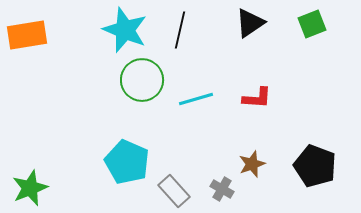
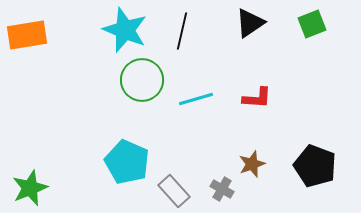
black line: moved 2 px right, 1 px down
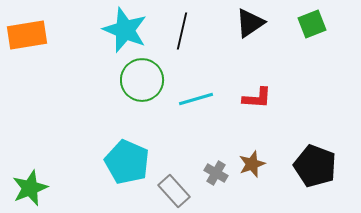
gray cross: moved 6 px left, 16 px up
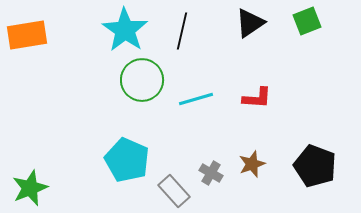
green square: moved 5 px left, 3 px up
cyan star: rotated 12 degrees clockwise
cyan pentagon: moved 2 px up
gray cross: moved 5 px left
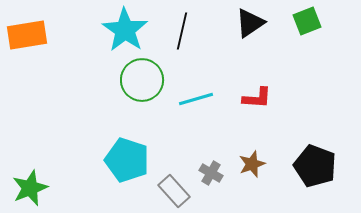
cyan pentagon: rotated 6 degrees counterclockwise
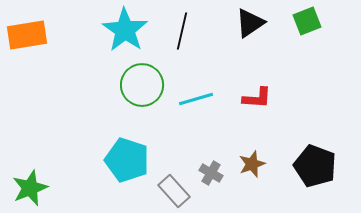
green circle: moved 5 px down
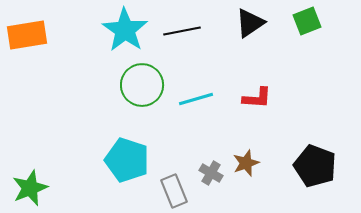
black line: rotated 66 degrees clockwise
brown star: moved 6 px left, 1 px up
gray rectangle: rotated 20 degrees clockwise
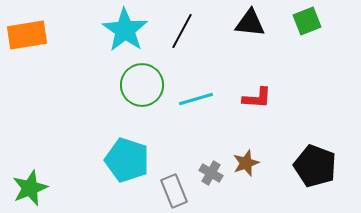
black triangle: rotated 40 degrees clockwise
black line: rotated 51 degrees counterclockwise
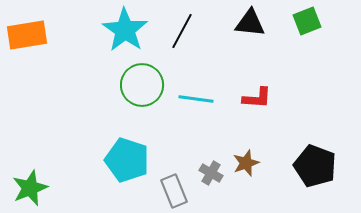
cyan line: rotated 24 degrees clockwise
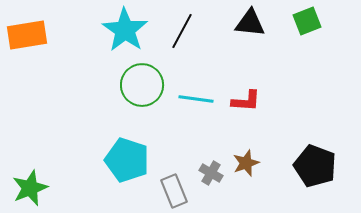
red L-shape: moved 11 px left, 3 px down
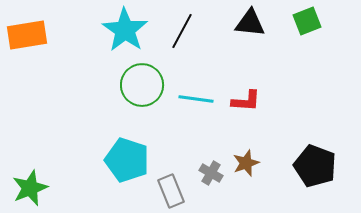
gray rectangle: moved 3 px left
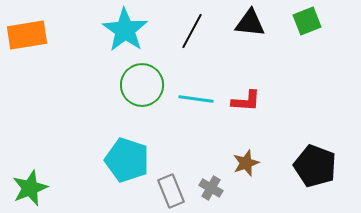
black line: moved 10 px right
gray cross: moved 15 px down
